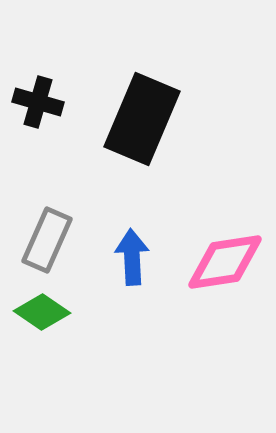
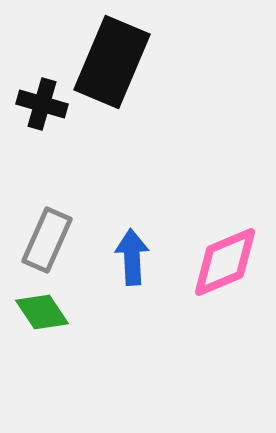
black cross: moved 4 px right, 2 px down
black rectangle: moved 30 px left, 57 px up
pink diamond: rotated 14 degrees counterclockwise
green diamond: rotated 22 degrees clockwise
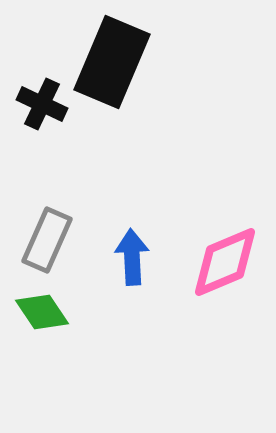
black cross: rotated 9 degrees clockwise
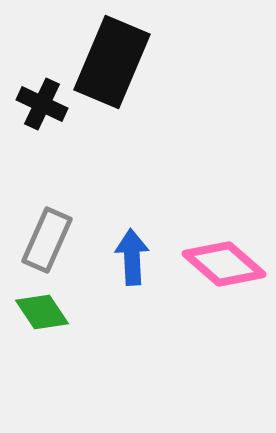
pink diamond: moved 1 px left, 2 px down; rotated 64 degrees clockwise
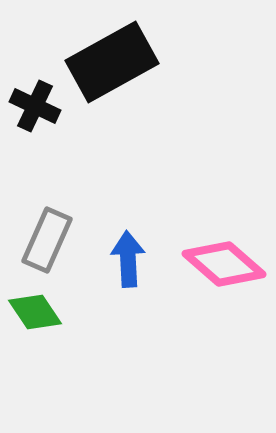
black rectangle: rotated 38 degrees clockwise
black cross: moved 7 px left, 2 px down
blue arrow: moved 4 px left, 2 px down
green diamond: moved 7 px left
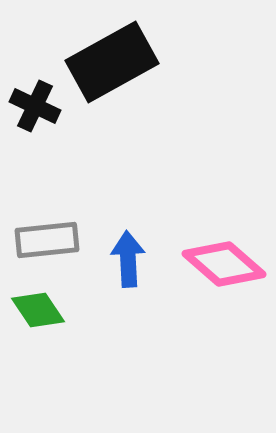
gray rectangle: rotated 60 degrees clockwise
green diamond: moved 3 px right, 2 px up
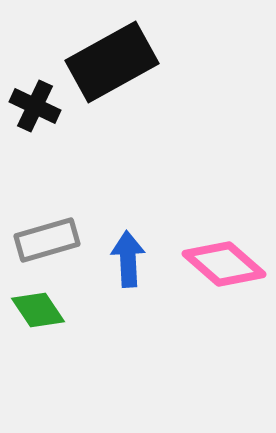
gray rectangle: rotated 10 degrees counterclockwise
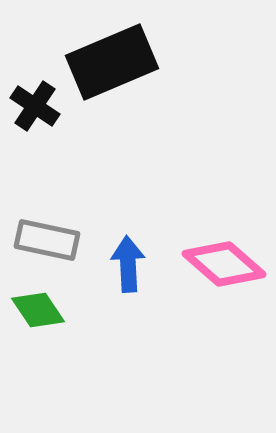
black rectangle: rotated 6 degrees clockwise
black cross: rotated 9 degrees clockwise
gray rectangle: rotated 28 degrees clockwise
blue arrow: moved 5 px down
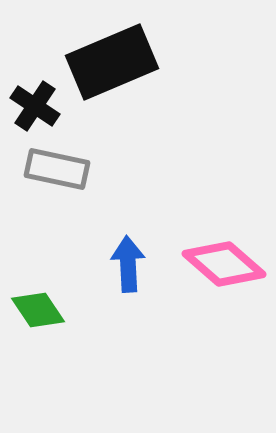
gray rectangle: moved 10 px right, 71 px up
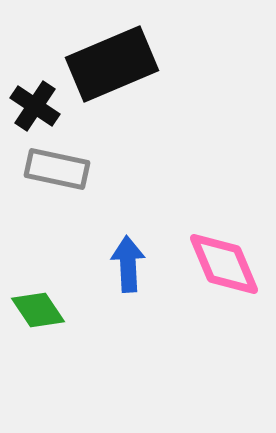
black rectangle: moved 2 px down
pink diamond: rotated 26 degrees clockwise
